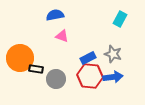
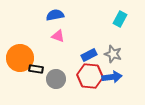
pink triangle: moved 4 px left
blue rectangle: moved 1 px right, 3 px up
blue arrow: moved 1 px left
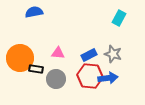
blue semicircle: moved 21 px left, 3 px up
cyan rectangle: moved 1 px left, 1 px up
pink triangle: moved 17 px down; rotated 16 degrees counterclockwise
blue arrow: moved 4 px left, 1 px down
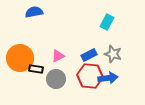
cyan rectangle: moved 12 px left, 4 px down
pink triangle: moved 3 px down; rotated 32 degrees counterclockwise
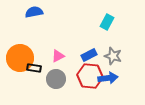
gray star: moved 2 px down
black rectangle: moved 2 px left, 1 px up
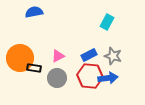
gray circle: moved 1 px right, 1 px up
